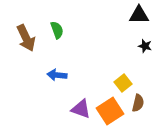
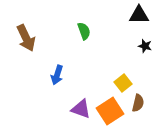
green semicircle: moved 27 px right, 1 px down
blue arrow: rotated 78 degrees counterclockwise
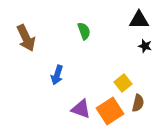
black triangle: moved 5 px down
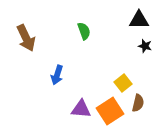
purple triangle: rotated 15 degrees counterclockwise
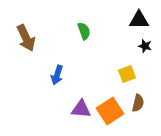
yellow square: moved 4 px right, 9 px up; rotated 18 degrees clockwise
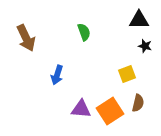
green semicircle: moved 1 px down
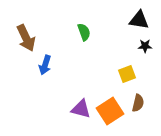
black triangle: rotated 10 degrees clockwise
black star: rotated 16 degrees counterclockwise
blue arrow: moved 12 px left, 10 px up
purple triangle: rotated 10 degrees clockwise
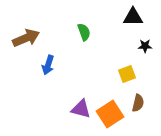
black triangle: moved 6 px left, 3 px up; rotated 10 degrees counterclockwise
brown arrow: rotated 88 degrees counterclockwise
blue arrow: moved 3 px right
orange square: moved 3 px down
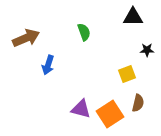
black star: moved 2 px right, 4 px down
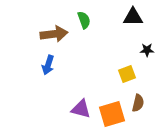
green semicircle: moved 12 px up
brown arrow: moved 28 px right, 4 px up; rotated 16 degrees clockwise
orange square: moved 2 px right; rotated 16 degrees clockwise
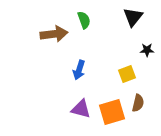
black triangle: rotated 50 degrees counterclockwise
blue arrow: moved 31 px right, 5 px down
orange square: moved 2 px up
